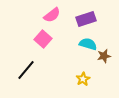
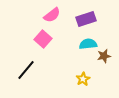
cyan semicircle: rotated 24 degrees counterclockwise
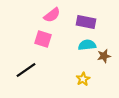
purple rectangle: moved 3 px down; rotated 30 degrees clockwise
pink square: rotated 24 degrees counterclockwise
cyan semicircle: moved 1 px left, 1 px down
black line: rotated 15 degrees clockwise
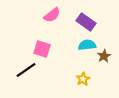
purple rectangle: rotated 24 degrees clockwise
pink square: moved 1 px left, 10 px down
brown star: rotated 16 degrees counterclockwise
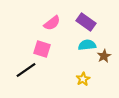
pink semicircle: moved 8 px down
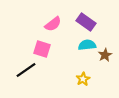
pink semicircle: moved 1 px right, 1 px down
brown star: moved 1 px right, 1 px up
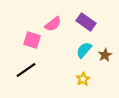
cyan semicircle: moved 3 px left, 5 px down; rotated 42 degrees counterclockwise
pink square: moved 10 px left, 9 px up
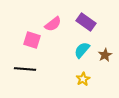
cyan semicircle: moved 2 px left
black line: moved 1 px left, 1 px up; rotated 40 degrees clockwise
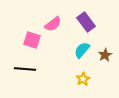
purple rectangle: rotated 18 degrees clockwise
